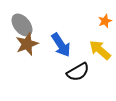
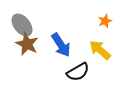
brown star: rotated 25 degrees counterclockwise
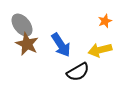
yellow arrow: rotated 55 degrees counterclockwise
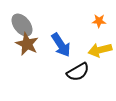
orange star: moved 6 px left; rotated 24 degrees clockwise
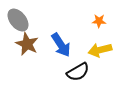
gray ellipse: moved 4 px left, 5 px up
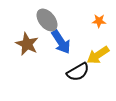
gray ellipse: moved 29 px right
blue arrow: moved 3 px up
yellow arrow: moved 2 px left, 5 px down; rotated 20 degrees counterclockwise
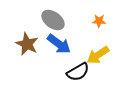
gray ellipse: moved 6 px right; rotated 15 degrees counterclockwise
blue arrow: moved 2 px left, 2 px down; rotated 20 degrees counterclockwise
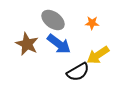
orange star: moved 7 px left, 2 px down
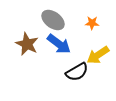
black semicircle: moved 1 px left
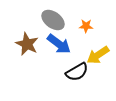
orange star: moved 6 px left, 3 px down
